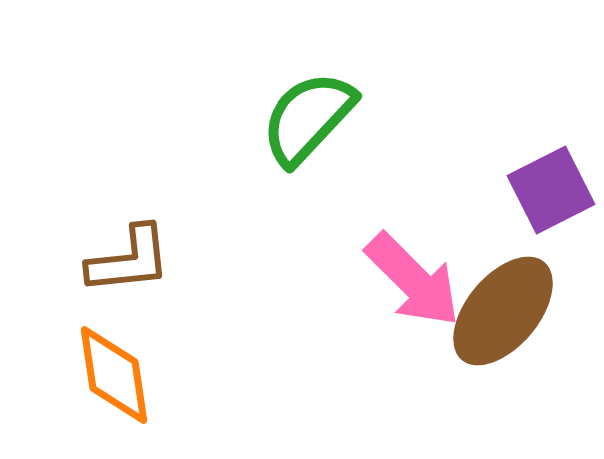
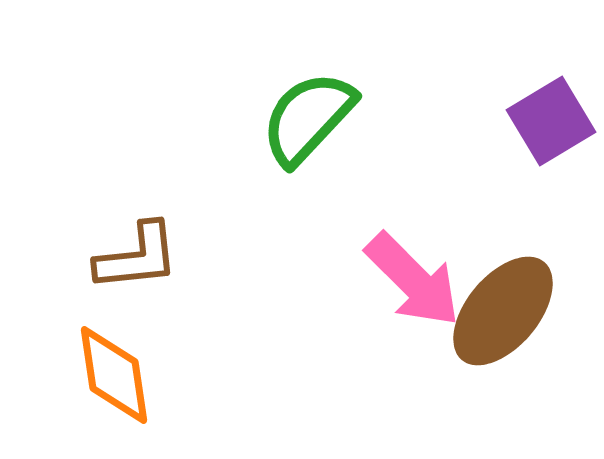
purple square: moved 69 px up; rotated 4 degrees counterclockwise
brown L-shape: moved 8 px right, 3 px up
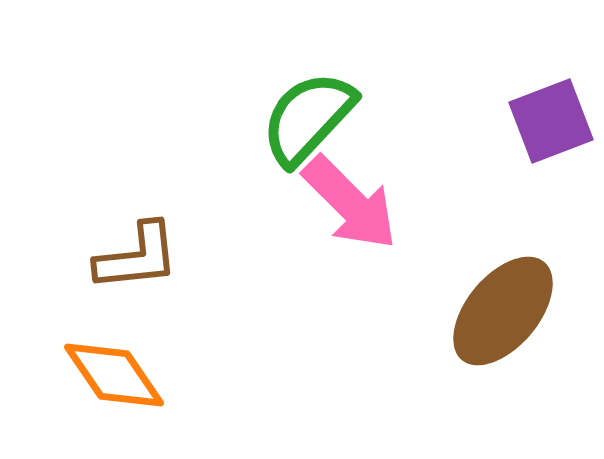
purple square: rotated 10 degrees clockwise
pink arrow: moved 63 px left, 77 px up
orange diamond: rotated 26 degrees counterclockwise
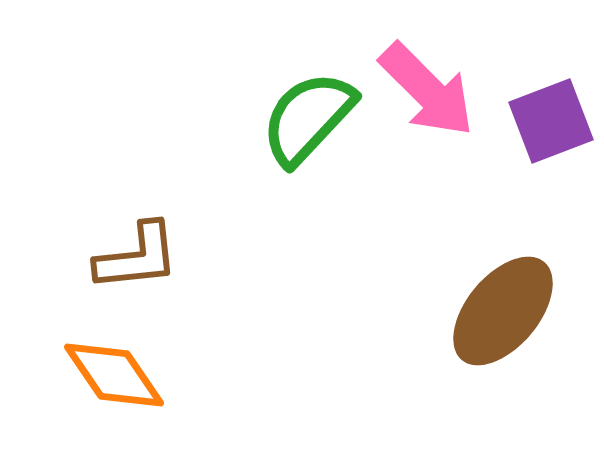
pink arrow: moved 77 px right, 113 px up
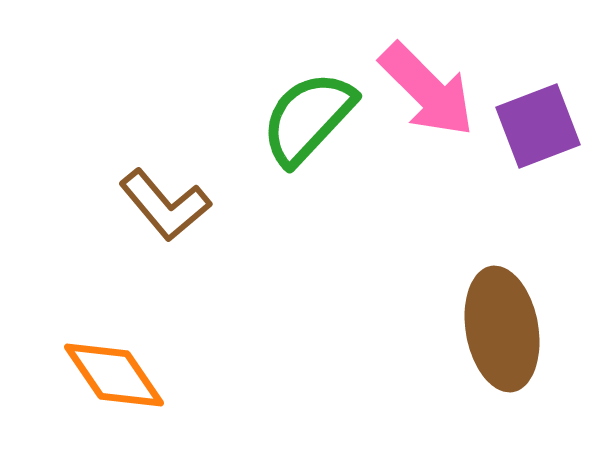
purple square: moved 13 px left, 5 px down
brown L-shape: moved 28 px right, 52 px up; rotated 56 degrees clockwise
brown ellipse: moved 1 px left, 18 px down; rotated 50 degrees counterclockwise
